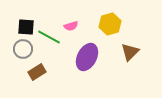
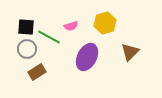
yellow hexagon: moved 5 px left, 1 px up
gray circle: moved 4 px right
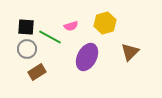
green line: moved 1 px right
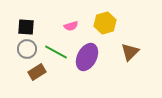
green line: moved 6 px right, 15 px down
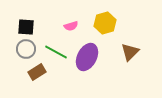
gray circle: moved 1 px left
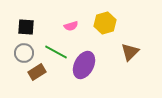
gray circle: moved 2 px left, 4 px down
purple ellipse: moved 3 px left, 8 px down
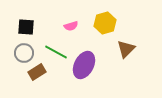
brown triangle: moved 4 px left, 3 px up
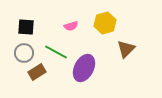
purple ellipse: moved 3 px down
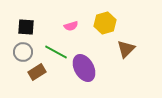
gray circle: moved 1 px left, 1 px up
purple ellipse: rotated 56 degrees counterclockwise
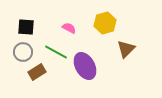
pink semicircle: moved 2 px left, 2 px down; rotated 136 degrees counterclockwise
purple ellipse: moved 1 px right, 2 px up
